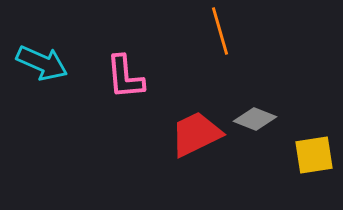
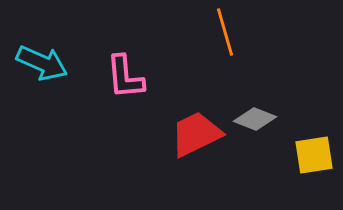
orange line: moved 5 px right, 1 px down
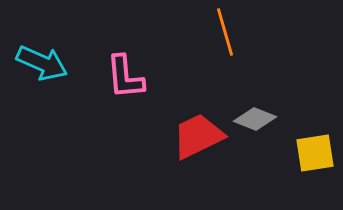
red trapezoid: moved 2 px right, 2 px down
yellow square: moved 1 px right, 2 px up
